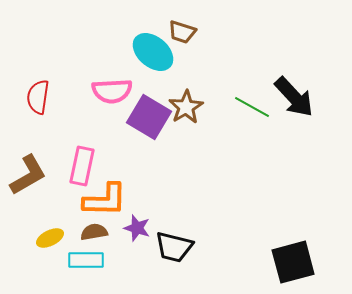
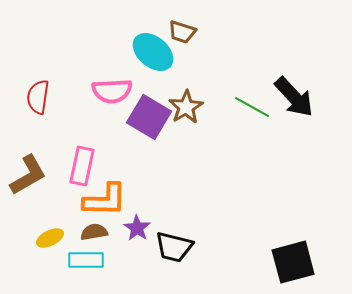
purple star: rotated 16 degrees clockwise
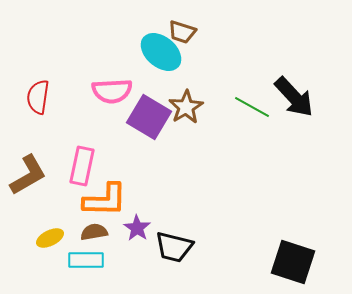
cyan ellipse: moved 8 px right
black square: rotated 33 degrees clockwise
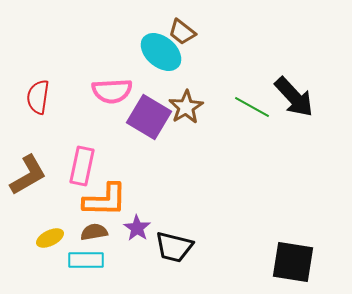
brown trapezoid: rotated 20 degrees clockwise
black square: rotated 9 degrees counterclockwise
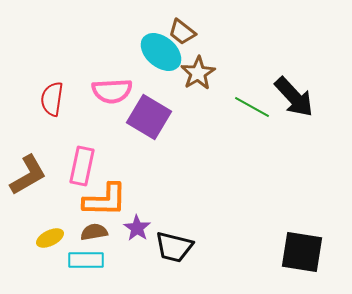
red semicircle: moved 14 px right, 2 px down
brown star: moved 12 px right, 34 px up
black square: moved 9 px right, 10 px up
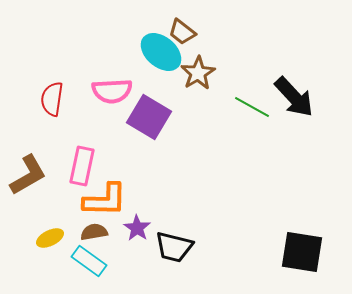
cyan rectangle: moved 3 px right, 1 px down; rotated 36 degrees clockwise
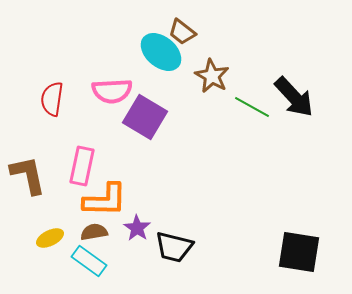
brown star: moved 14 px right, 3 px down; rotated 12 degrees counterclockwise
purple square: moved 4 px left
brown L-shape: rotated 72 degrees counterclockwise
black square: moved 3 px left
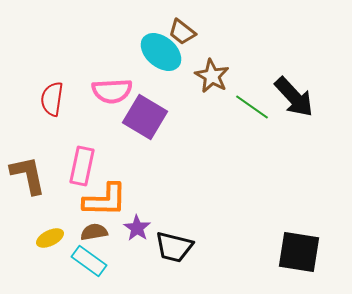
green line: rotated 6 degrees clockwise
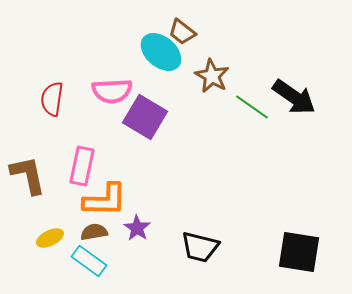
black arrow: rotated 12 degrees counterclockwise
black trapezoid: moved 26 px right
